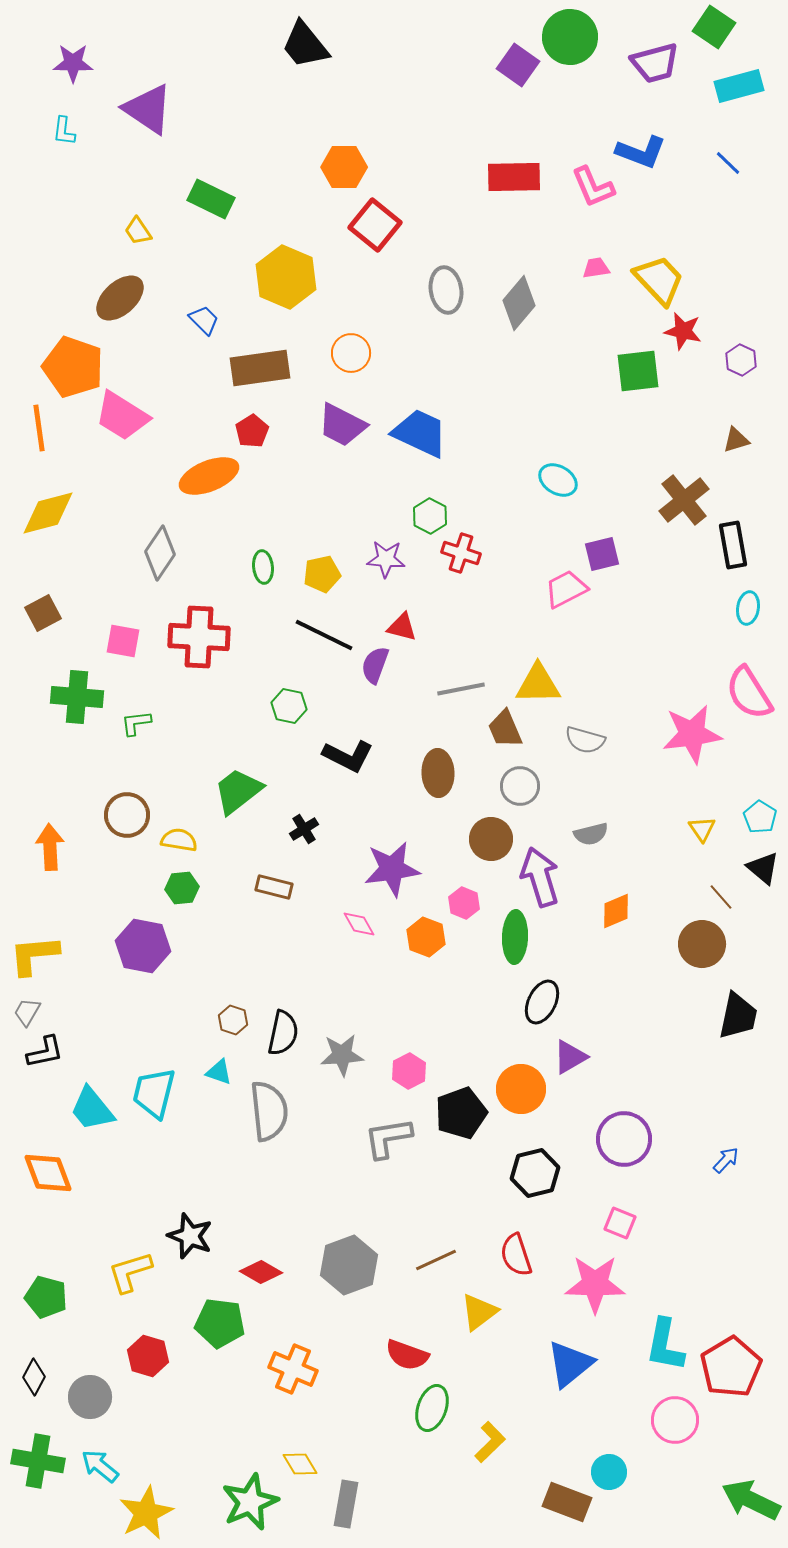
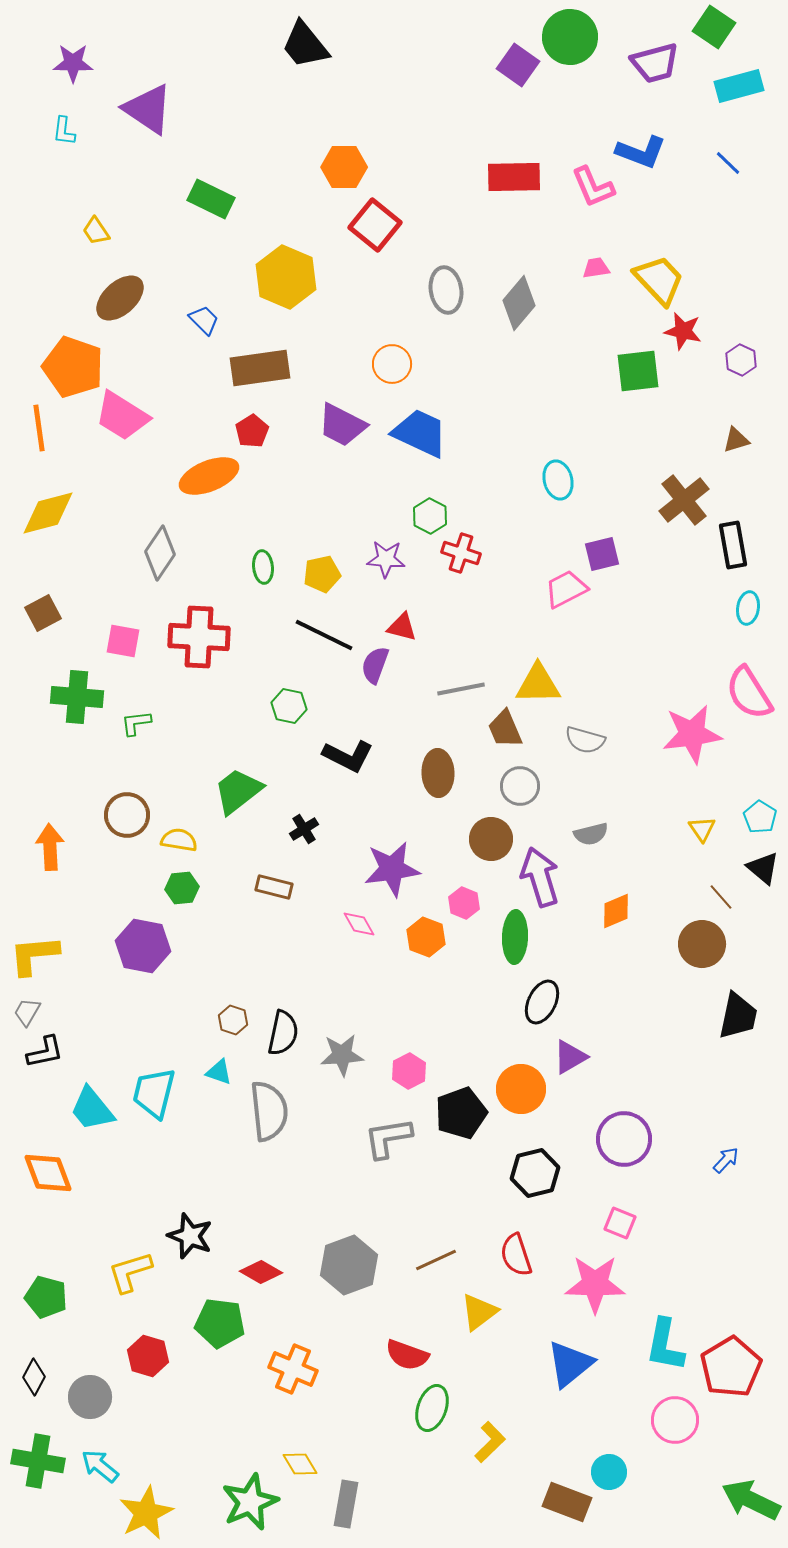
yellow trapezoid at (138, 231): moved 42 px left
orange circle at (351, 353): moved 41 px right, 11 px down
cyan ellipse at (558, 480): rotated 45 degrees clockwise
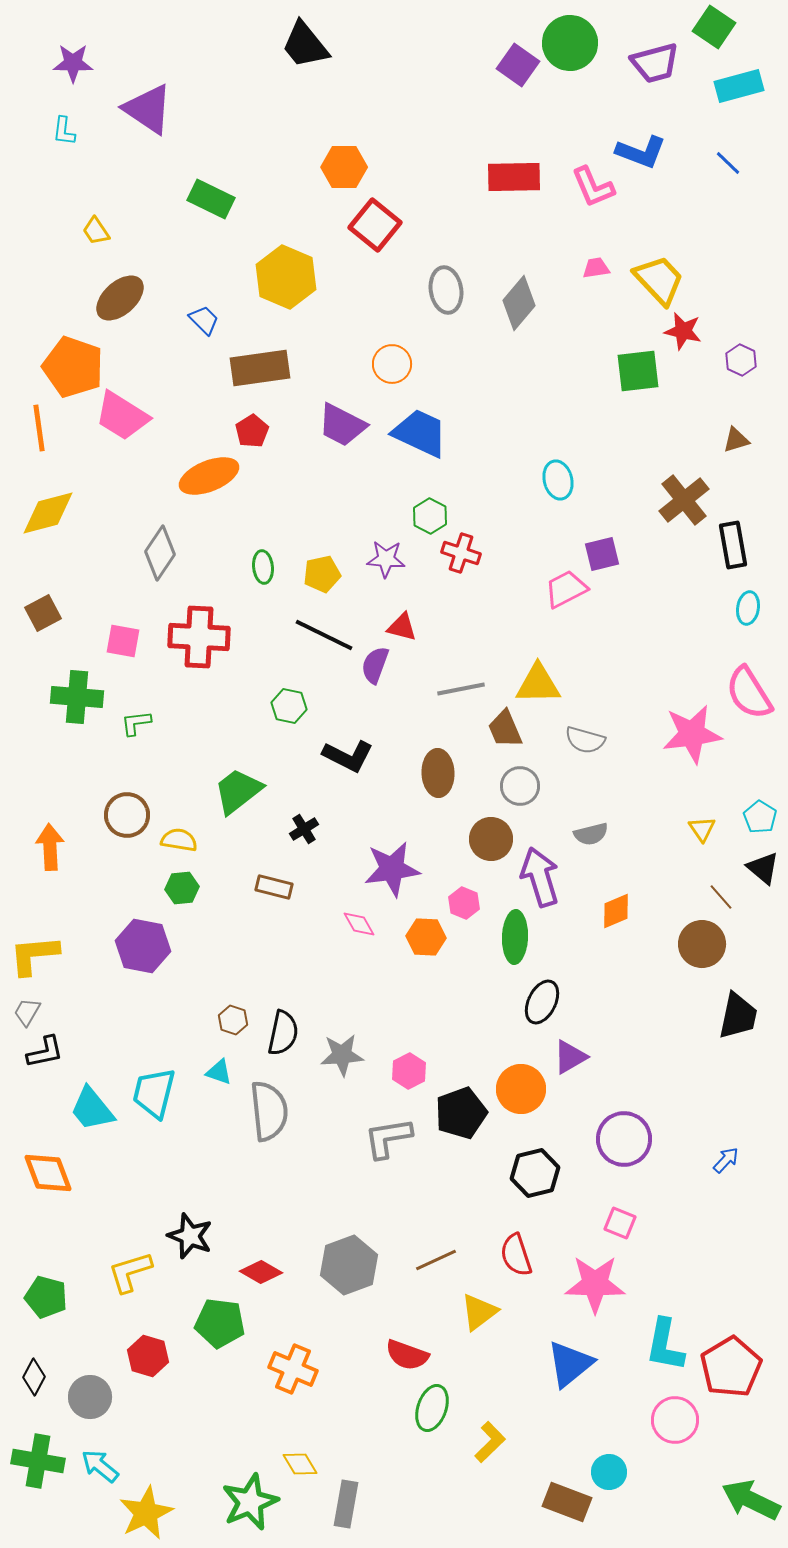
green circle at (570, 37): moved 6 px down
orange hexagon at (426, 937): rotated 18 degrees counterclockwise
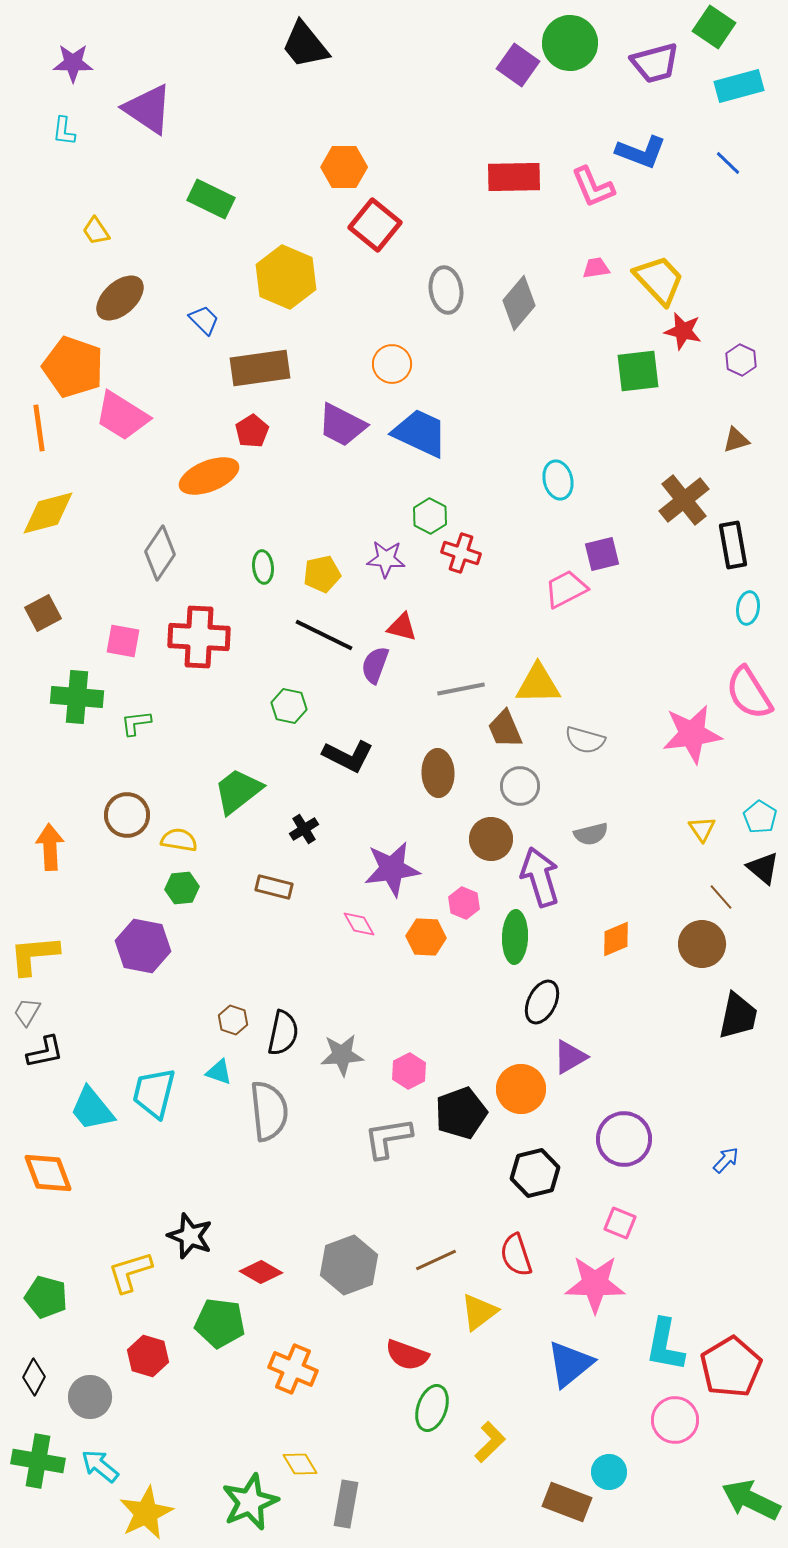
orange diamond at (616, 911): moved 28 px down
